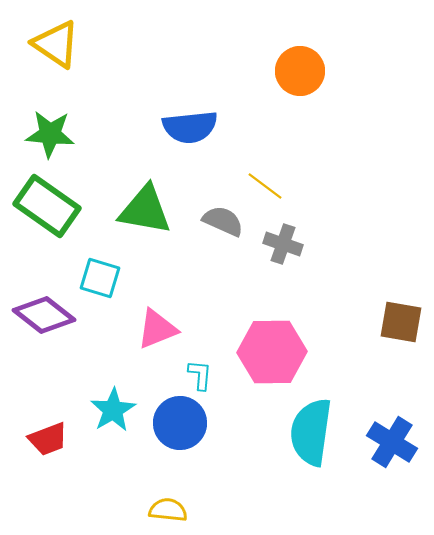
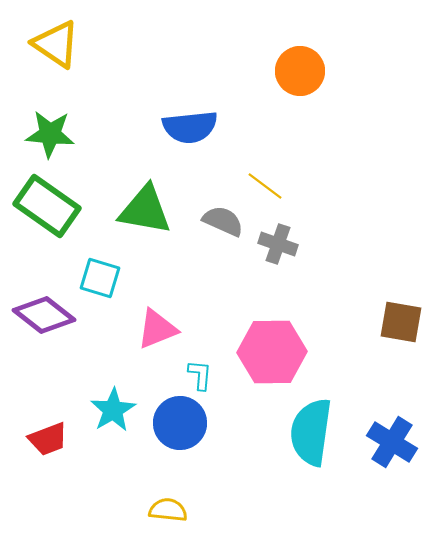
gray cross: moved 5 px left
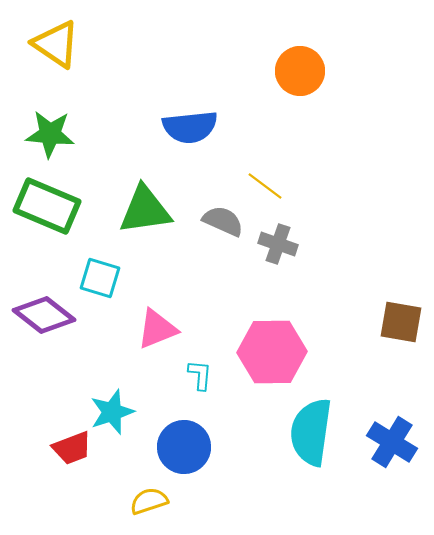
green rectangle: rotated 12 degrees counterclockwise
green triangle: rotated 18 degrees counterclockwise
cyan star: moved 1 px left, 2 px down; rotated 12 degrees clockwise
blue circle: moved 4 px right, 24 px down
red trapezoid: moved 24 px right, 9 px down
yellow semicircle: moved 19 px left, 9 px up; rotated 24 degrees counterclockwise
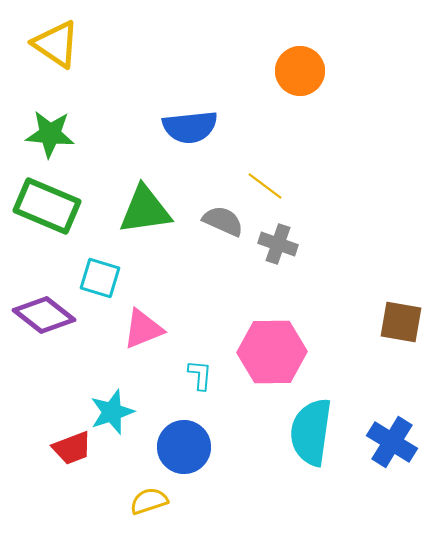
pink triangle: moved 14 px left
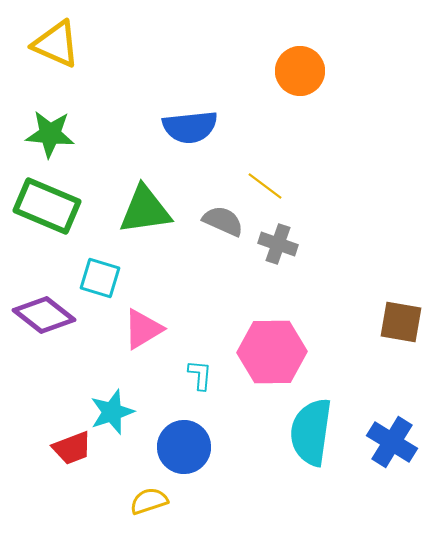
yellow triangle: rotated 10 degrees counterclockwise
pink triangle: rotated 9 degrees counterclockwise
